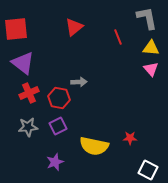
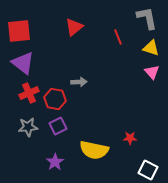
red square: moved 3 px right, 2 px down
yellow triangle: rotated 12 degrees clockwise
pink triangle: moved 1 px right, 3 px down
red hexagon: moved 4 px left, 1 px down
yellow semicircle: moved 4 px down
purple star: rotated 12 degrees counterclockwise
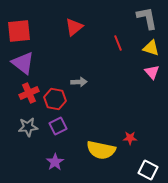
red line: moved 6 px down
yellow semicircle: moved 7 px right
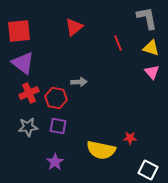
red hexagon: moved 1 px right, 1 px up
purple square: rotated 36 degrees clockwise
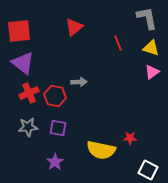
pink triangle: rotated 35 degrees clockwise
red hexagon: moved 1 px left, 2 px up
purple square: moved 2 px down
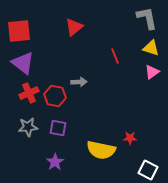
red line: moved 3 px left, 13 px down
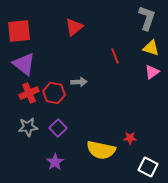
gray L-shape: rotated 30 degrees clockwise
purple triangle: moved 1 px right, 1 px down
red hexagon: moved 1 px left, 3 px up
purple square: rotated 36 degrees clockwise
white square: moved 3 px up
